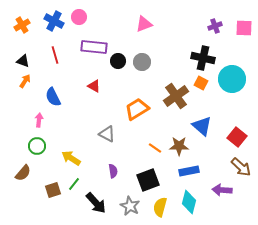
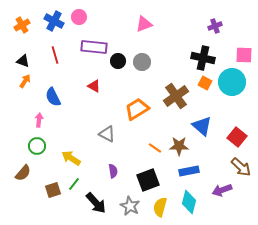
pink square: moved 27 px down
cyan circle: moved 3 px down
orange square: moved 4 px right
purple arrow: rotated 24 degrees counterclockwise
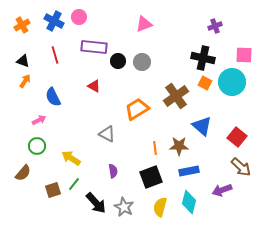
pink arrow: rotated 56 degrees clockwise
orange line: rotated 48 degrees clockwise
black square: moved 3 px right, 3 px up
gray star: moved 6 px left, 1 px down
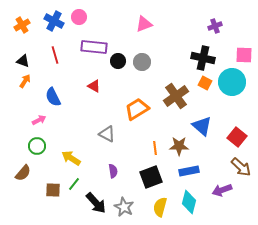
brown square: rotated 21 degrees clockwise
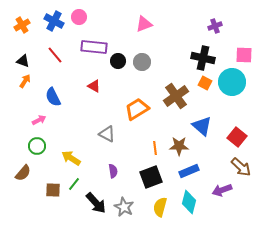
red line: rotated 24 degrees counterclockwise
blue rectangle: rotated 12 degrees counterclockwise
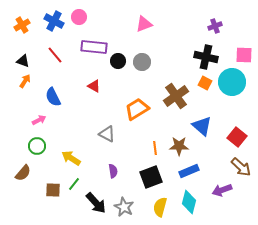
black cross: moved 3 px right, 1 px up
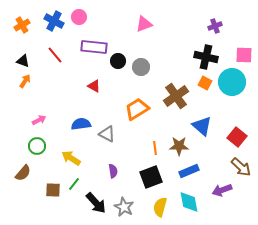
gray circle: moved 1 px left, 5 px down
blue semicircle: moved 28 px right, 27 px down; rotated 108 degrees clockwise
cyan diamond: rotated 25 degrees counterclockwise
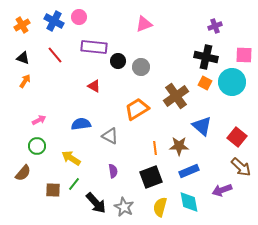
black triangle: moved 3 px up
gray triangle: moved 3 px right, 2 px down
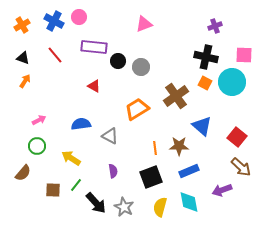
green line: moved 2 px right, 1 px down
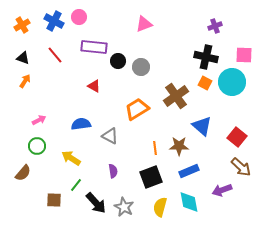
brown square: moved 1 px right, 10 px down
